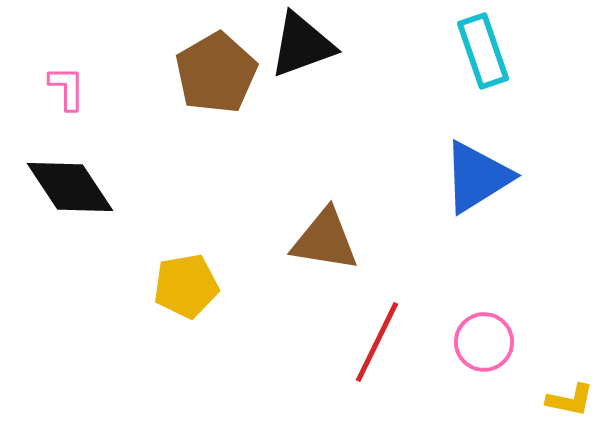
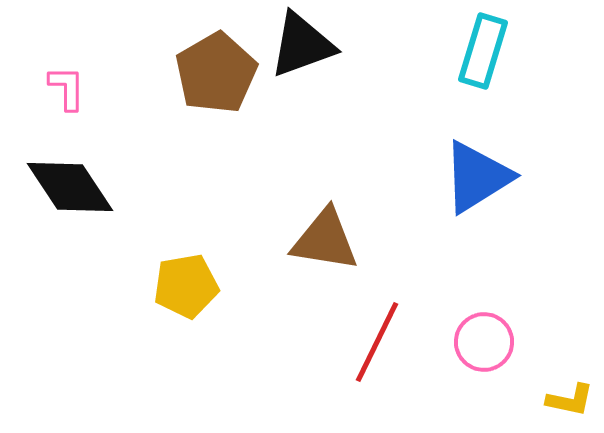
cyan rectangle: rotated 36 degrees clockwise
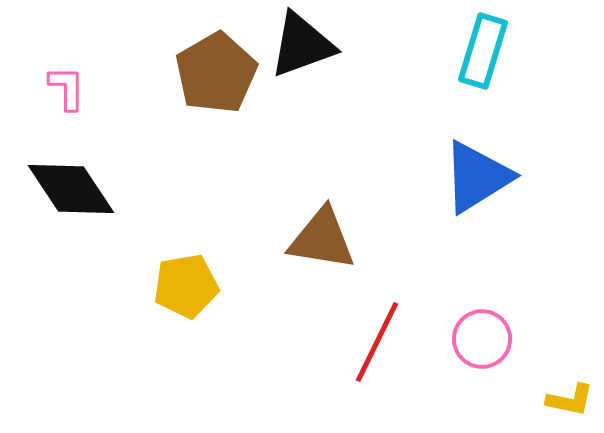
black diamond: moved 1 px right, 2 px down
brown triangle: moved 3 px left, 1 px up
pink circle: moved 2 px left, 3 px up
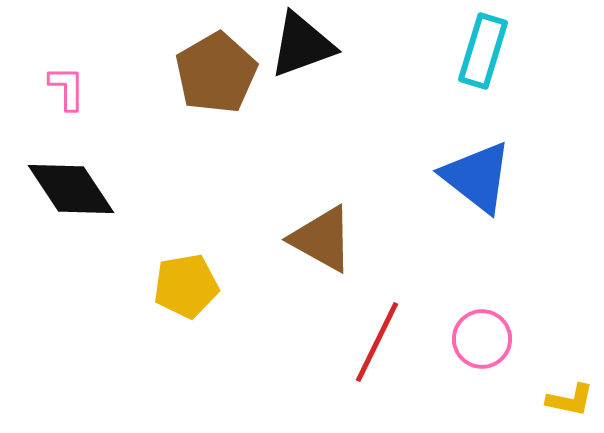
blue triangle: rotated 50 degrees counterclockwise
brown triangle: rotated 20 degrees clockwise
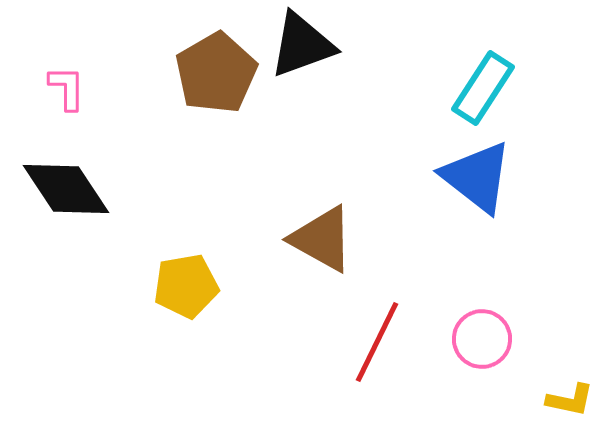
cyan rectangle: moved 37 px down; rotated 16 degrees clockwise
black diamond: moved 5 px left
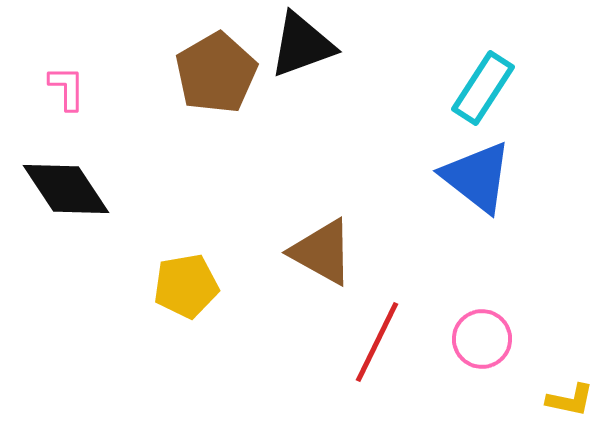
brown triangle: moved 13 px down
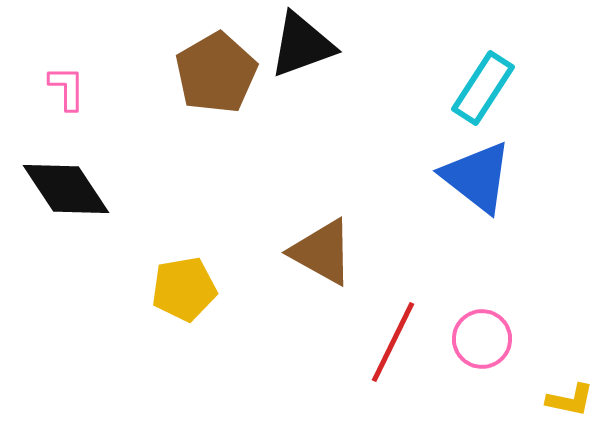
yellow pentagon: moved 2 px left, 3 px down
red line: moved 16 px right
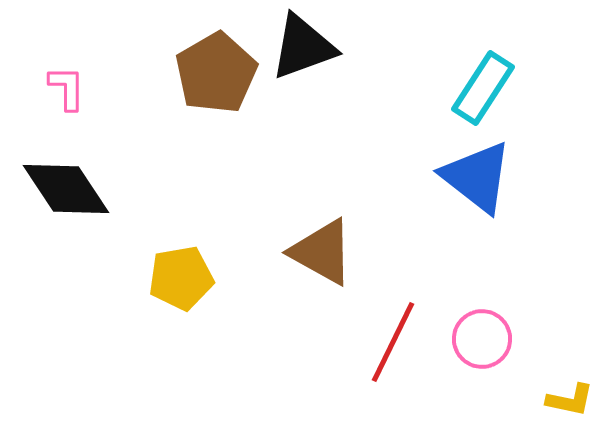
black triangle: moved 1 px right, 2 px down
yellow pentagon: moved 3 px left, 11 px up
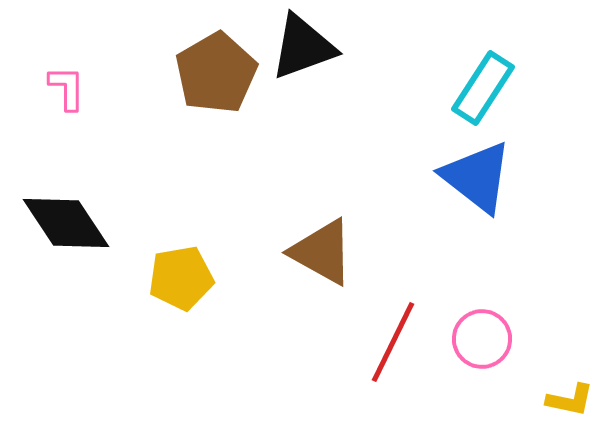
black diamond: moved 34 px down
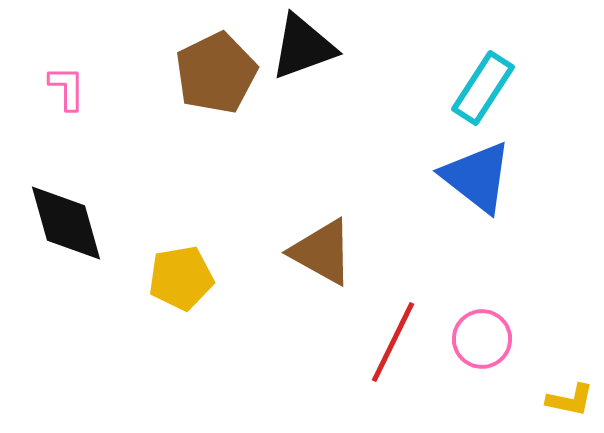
brown pentagon: rotated 4 degrees clockwise
black diamond: rotated 18 degrees clockwise
